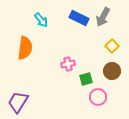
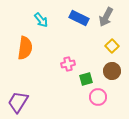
gray arrow: moved 3 px right
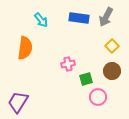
blue rectangle: rotated 18 degrees counterclockwise
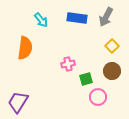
blue rectangle: moved 2 px left
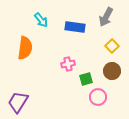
blue rectangle: moved 2 px left, 9 px down
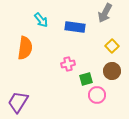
gray arrow: moved 1 px left, 4 px up
pink circle: moved 1 px left, 2 px up
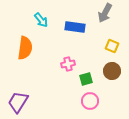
yellow square: rotated 24 degrees counterclockwise
pink circle: moved 7 px left, 6 px down
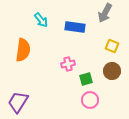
orange semicircle: moved 2 px left, 2 px down
pink circle: moved 1 px up
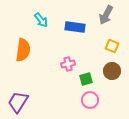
gray arrow: moved 1 px right, 2 px down
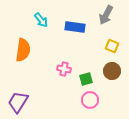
pink cross: moved 4 px left, 5 px down; rotated 24 degrees clockwise
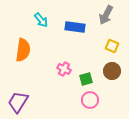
pink cross: rotated 16 degrees clockwise
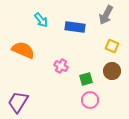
orange semicircle: rotated 75 degrees counterclockwise
pink cross: moved 3 px left, 3 px up
